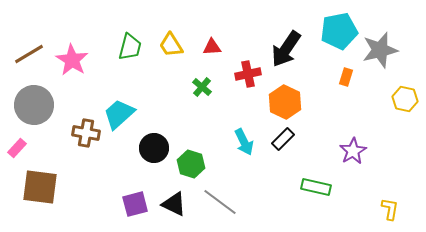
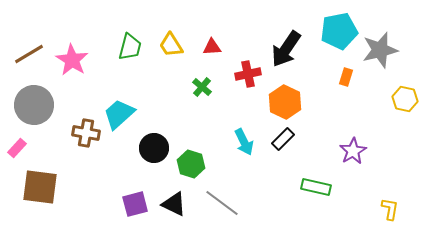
gray line: moved 2 px right, 1 px down
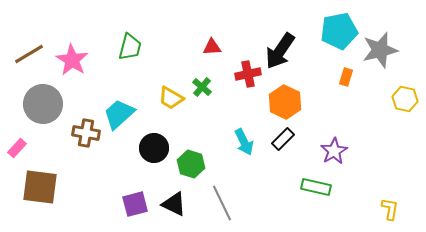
yellow trapezoid: moved 53 px down; rotated 28 degrees counterclockwise
black arrow: moved 6 px left, 2 px down
gray circle: moved 9 px right, 1 px up
purple star: moved 19 px left
gray line: rotated 27 degrees clockwise
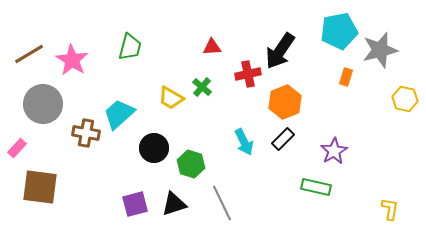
orange hexagon: rotated 12 degrees clockwise
black triangle: rotated 44 degrees counterclockwise
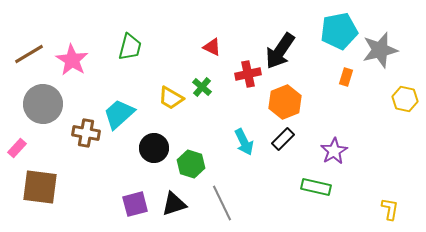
red triangle: rotated 30 degrees clockwise
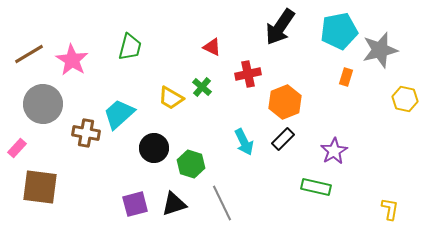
black arrow: moved 24 px up
